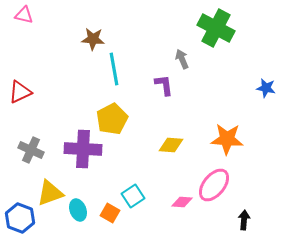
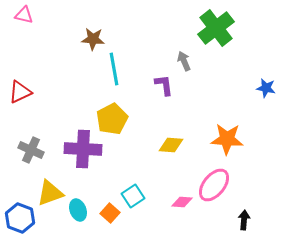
green cross: rotated 24 degrees clockwise
gray arrow: moved 2 px right, 2 px down
orange square: rotated 12 degrees clockwise
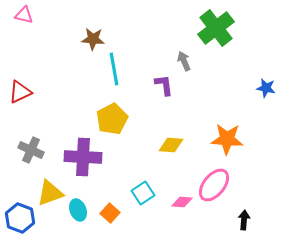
purple cross: moved 8 px down
cyan square: moved 10 px right, 3 px up
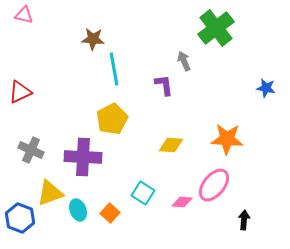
cyan square: rotated 25 degrees counterclockwise
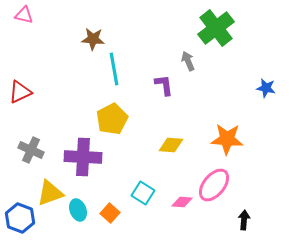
gray arrow: moved 4 px right
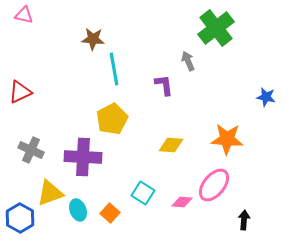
blue star: moved 9 px down
blue hexagon: rotated 8 degrees clockwise
